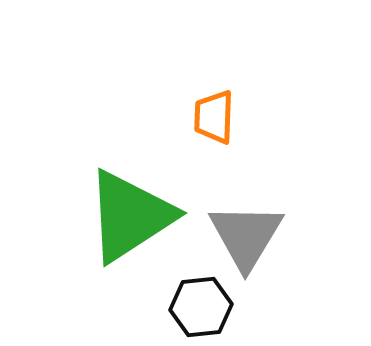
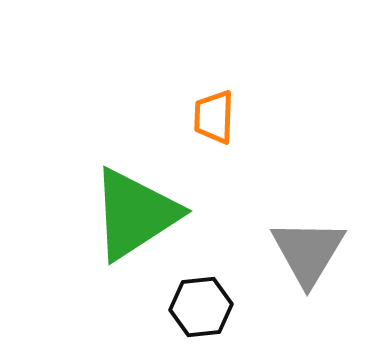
green triangle: moved 5 px right, 2 px up
gray triangle: moved 62 px right, 16 px down
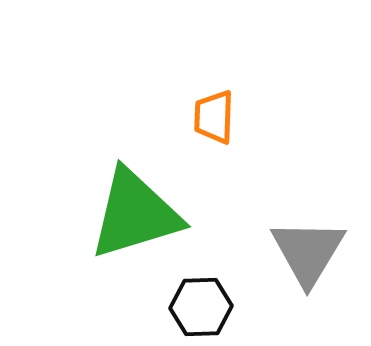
green triangle: rotated 16 degrees clockwise
black hexagon: rotated 4 degrees clockwise
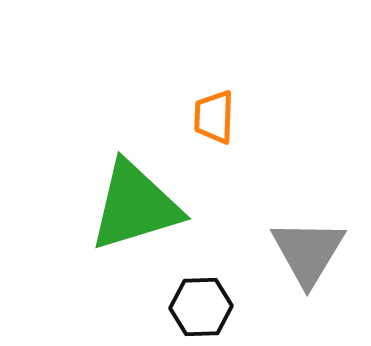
green triangle: moved 8 px up
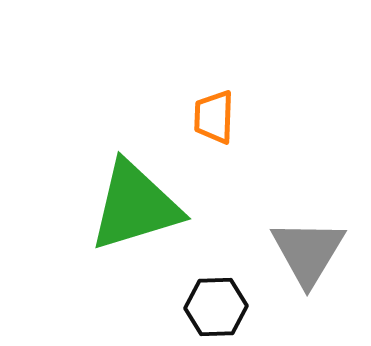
black hexagon: moved 15 px right
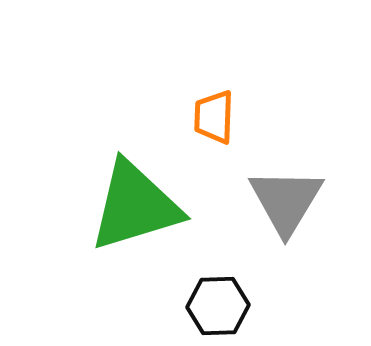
gray triangle: moved 22 px left, 51 px up
black hexagon: moved 2 px right, 1 px up
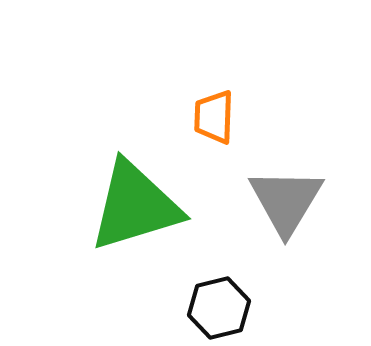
black hexagon: moved 1 px right, 2 px down; rotated 12 degrees counterclockwise
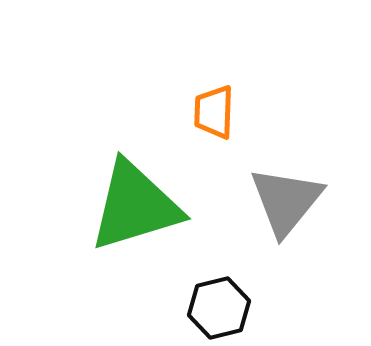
orange trapezoid: moved 5 px up
gray triangle: rotated 8 degrees clockwise
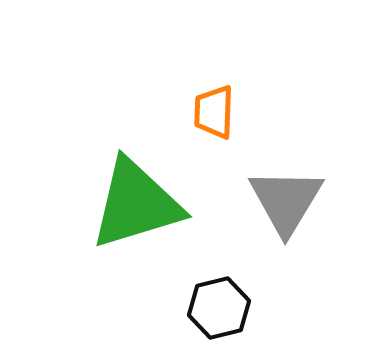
gray triangle: rotated 8 degrees counterclockwise
green triangle: moved 1 px right, 2 px up
